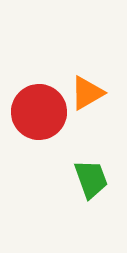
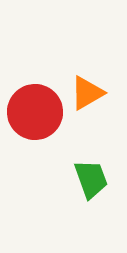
red circle: moved 4 px left
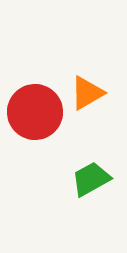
green trapezoid: rotated 99 degrees counterclockwise
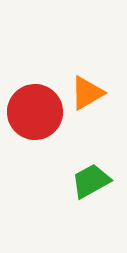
green trapezoid: moved 2 px down
